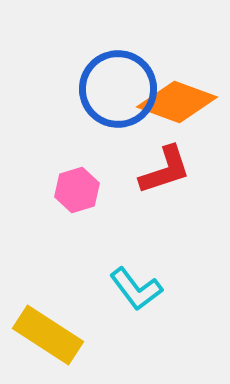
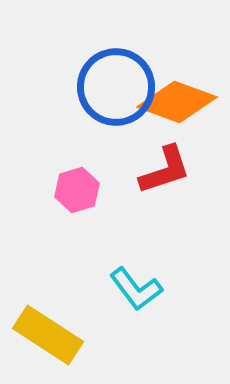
blue circle: moved 2 px left, 2 px up
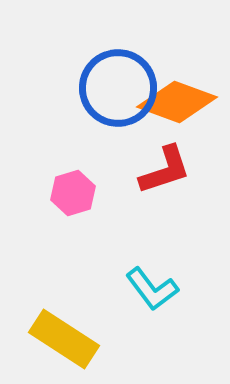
blue circle: moved 2 px right, 1 px down
pink hexagon: moved 4 px left, 3 px down
cyan L-shape: moved 16 px right
yellow rectangle: moved 16 px right, 4 px down
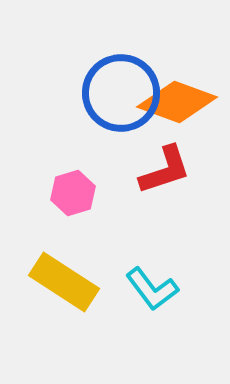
blue circle: moved 3 px right, 5 px down
yellow rectangle: moved 57 px up
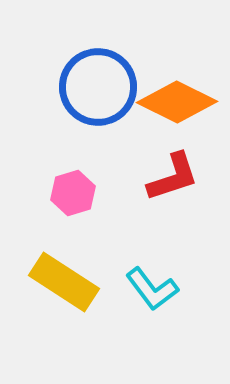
blue circle: moved 23 px left, 6 px up
orange diamond: rotated 6 degrees clockwise
red L-shape: moved 8 px right, 7 px down
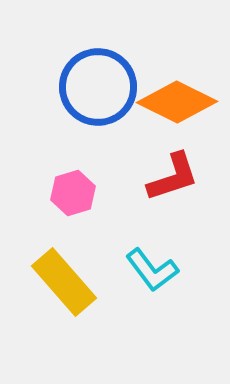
yellow rectangle: rotated 16 degrees clockwise
cyan L-shape: moved 19 px up
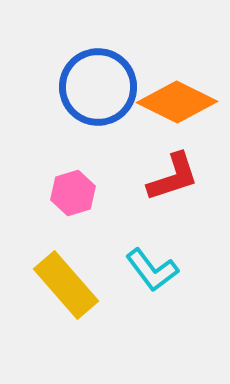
yellow rectangle: moved 2 px right, 3 px down
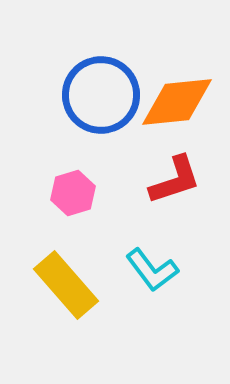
blue circle: moved 3 px right, 8 px down
orange diamond: rotated 32 degrees counterclockwise
red L-shape: moved 2 px right, 3 px down
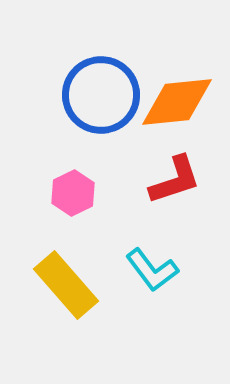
pink hexagon: rotated 9 degrees counterclockwise
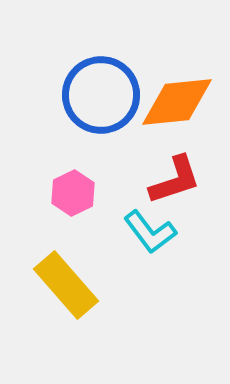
cyan L-shape: moved 2 px left, 38 px up
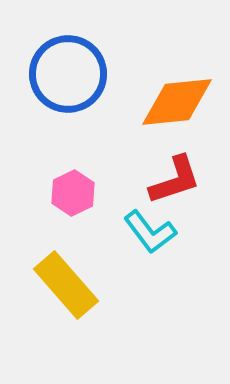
blue circle: moved 33 px left, 21 px up
